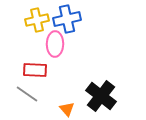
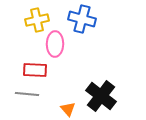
blue cross: moved 15 px right; rotated 28 degrees clockwise
gray line: rotated 30 degrees counterclockwise
orange triangle: moved 1 px right
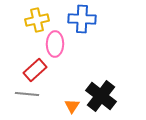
blue cross: rotated 12 degrees counterclockwise
red rectangle: rotated 45 degrees counterclockwise
orange triangle: moved 4 px right, 3 px up; rotated 14 degrees clockwise
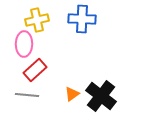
pink ellipse: moved 31 px left
gray line: moved 1 px down
orange triangle: moved 12 px up; rotated 21 degrees clockwise
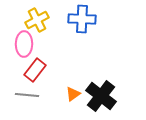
yellow cross: rotated 15 degrees counterclockwise
red rectangle: rotated 10 degrees counterclockwise
orange triangle: moved 1 px right
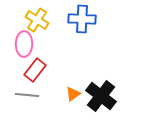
yellow cross: rotated 30 degrees counterclockwise
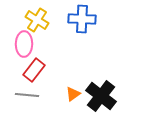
red rectangle: moved 1 px left
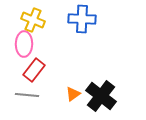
yellow cross: moved 4 px left; rotated 10 degrees counterclockwise
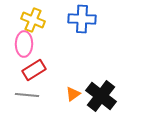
red rectangle: rotated 20 degrees clockwise
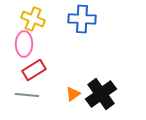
yellow cross: moved 1 px up
black cross: moved 2 px up; rotated 16 degrees clockwise
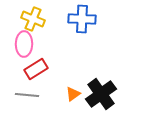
red rectangle: moved 2 px right, 1 px up
